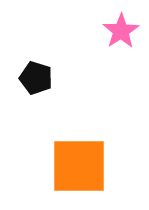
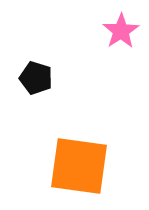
orange square: rotated 8 degrees clockwise
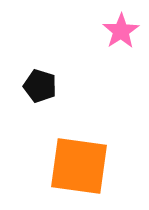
black pentagon: moved 4 px right, 8 px down
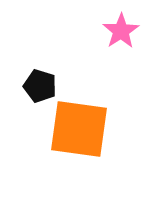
orange square: moved 37 px up
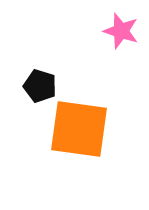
pink star: rotated 21 degrees counterclockwise
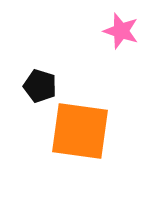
orange square: moved 1 px right, 2 px down
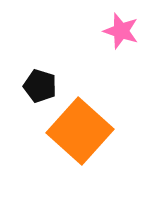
orange square: rotated 34 degrees clockwise
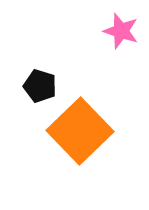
orange square: rotated 4 degrees clockwise
